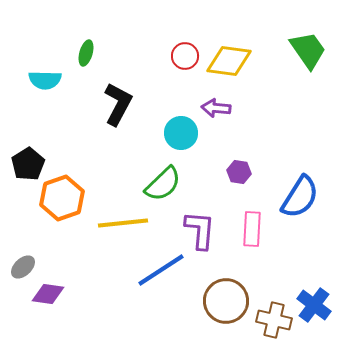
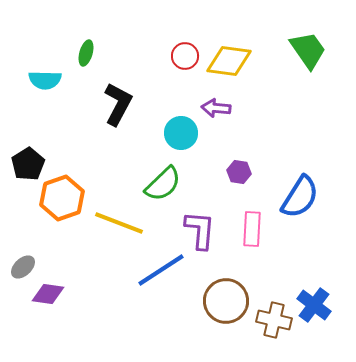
yellow line: moved 4 px left; rotated 27 degrees clockwise
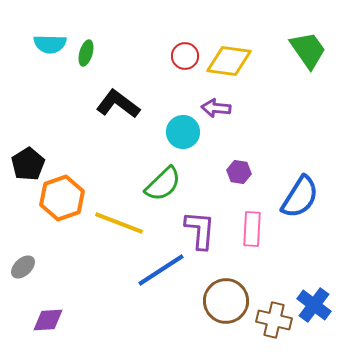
cyan semicircle: moved 5 px right, 36 px up
black L-shape: rotated 81 degrees counterclockwise
cyan circle: moved 2 px right, 1 px up
purple diamond: moved 26 px down; rotated 12 degrees counterclockwise
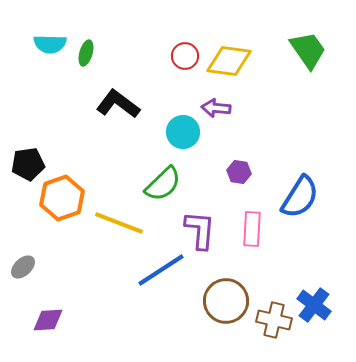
black pentagon: rotated 24 degrees clockwise
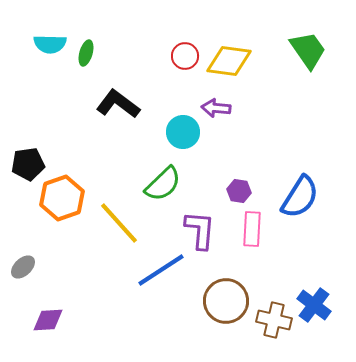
purple hexagon: moved 19 px down
yellow line: rotated 27 degrees clockwise
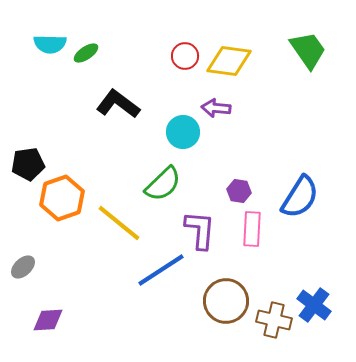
green ellipse: rotated 40 degrees clockwise
yellow line: rotated 9 degrees counterclockwise
